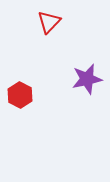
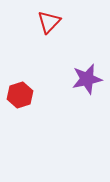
red hexagon: rotated 15 degrees clockwise
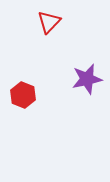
red hexagon: moved 3 px right; rotated 20 degrees counterclockwise
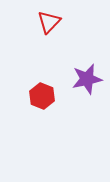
red hexagon: moved 19 px right, 1 px down
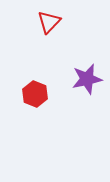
red hexagon: moved 7 px left, 2 px up
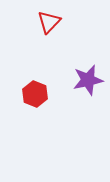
purple star: moved 1 px right, 1 px down
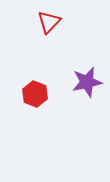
purple star: moved 1 px left, 2 px down
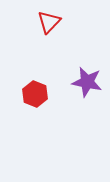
purple star: rotated 24 degrees clockwise
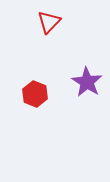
purple star: rotated 20 degrees clockwise
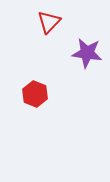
purple star: moved 29 px up; rotated 24 degrees counterclockwise
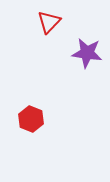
red hexagon: moved 4 px left, 25 px down
